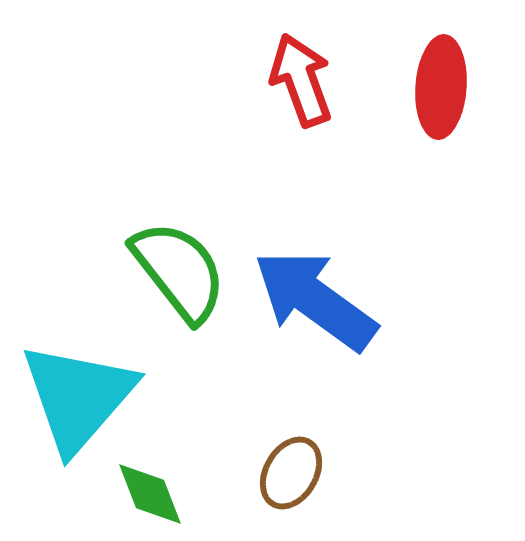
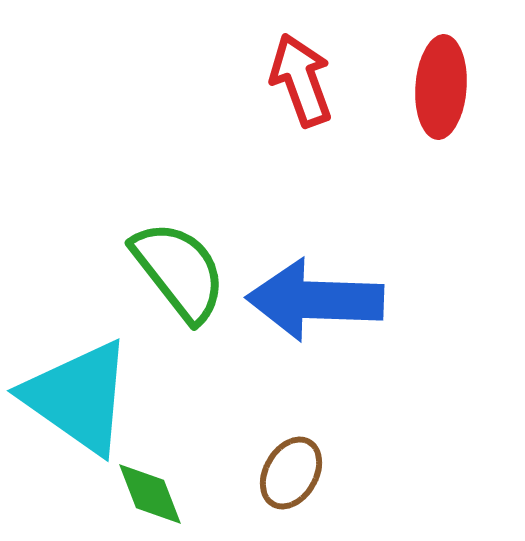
blue arrow: rotated 34 degrees counterclockwise
cyan triangle: rotated 36 degrees counterclockwise
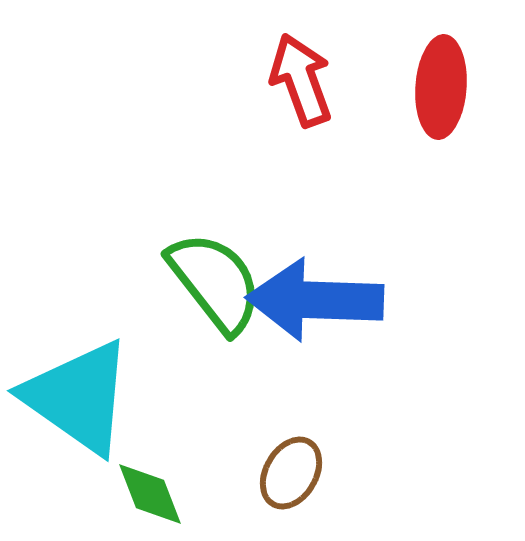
green semicircle: moved 36 px right, 11 px down
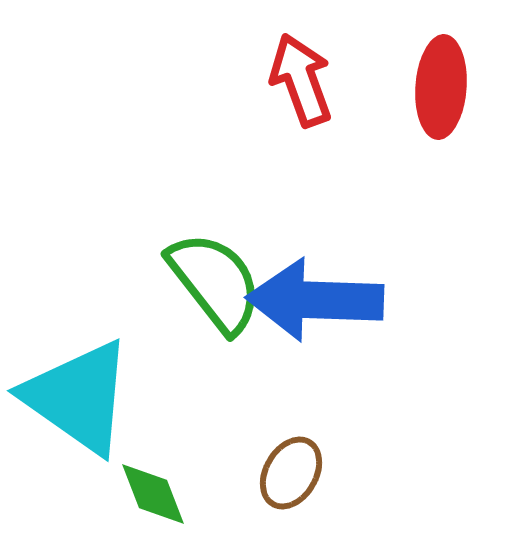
green diamond: moved 3 px right
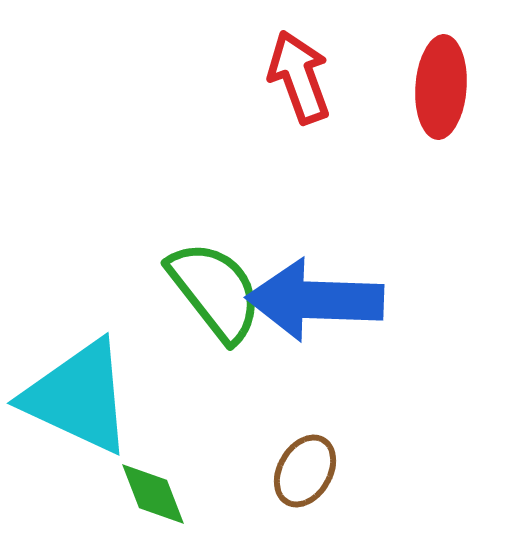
red arrow: moved 2 px left, 3 px up
green semicircle: moved 9 px down
cyan triangle: rotated 10 degrees counterclockwise
brown ellipse: moved 14 px right, 2 px up
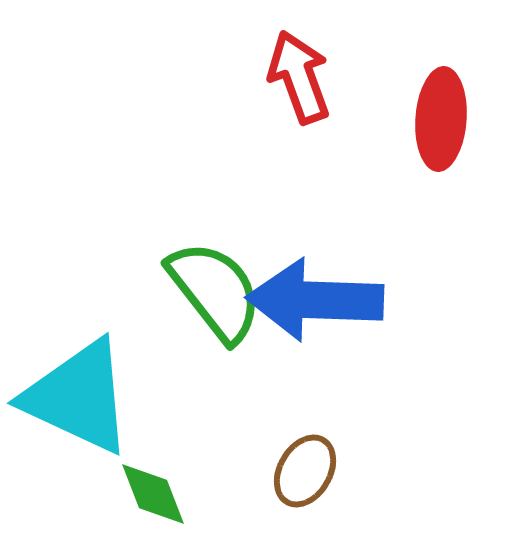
red ellipse: moved 32 px down
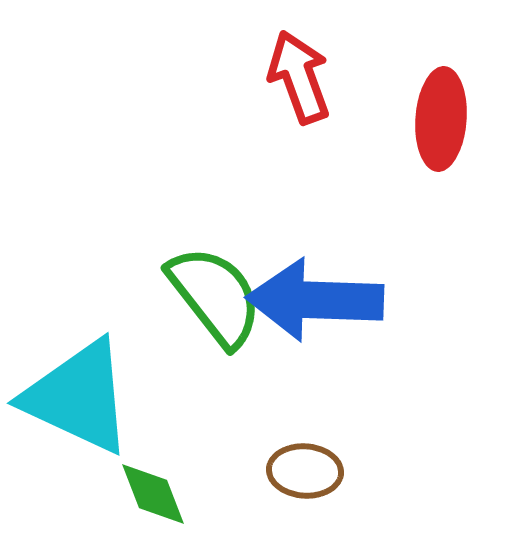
green semicircle: moved 5 px down
brown ellipse: rotated 64 degrees clockwise
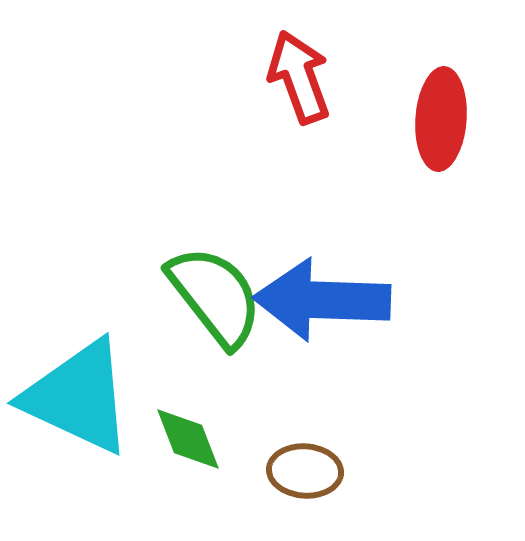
blue arrow: moved 7 px right
green diamond: moved 35 px right, 55 px up
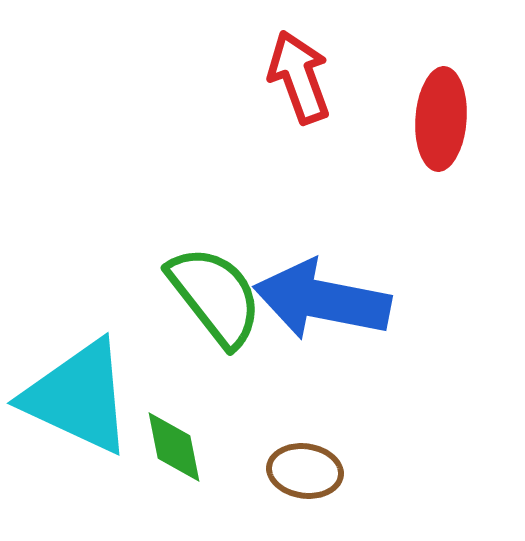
blue arrow: rotated 9 degrees clockwise
green diamond: moved 14 px left, 8 px down; rotated 10 degrees clockwise
brown ellipse: rotated 4 degrees clockwise
